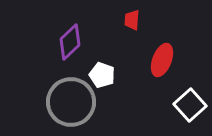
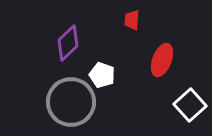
purple diamond: moved 2 px left, 1 px down
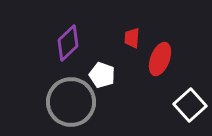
red trapezoid: moved 18 px down
red ellipse: moved 2 px left, 1 px up
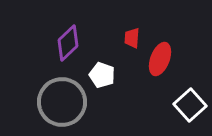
gray circle: moved 9 px left
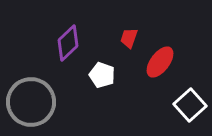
red trapezoid: moved 3 px left; rotated 15 degrees clockwise
red ellipse: moved 3 px down; rotated 16 degrees clockwise
gray circle: moved 31 px left
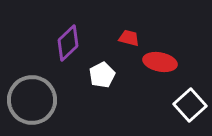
red trapezoid: rotated 85 degrees clockwise
red ellipse: rotated 64 degrees clockwise
white pentagon: rotated 25 degrees clockwise
gray circle: moved 1 px right, 2 px up
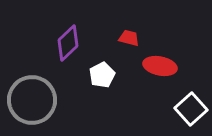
red ellipse: moved 4 px down
white square: moved 1 px right, 4 px down
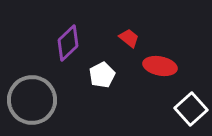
red trapezoid: rotated 25 degrees clockwise
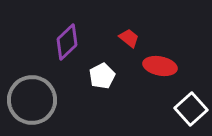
purple diamond: moved 1 px left, 1 px up
white pentagon: moved 1 px down
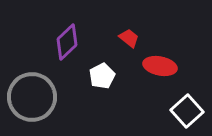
gray circle: moved 3 px up
white square: moved 4 px left, 2 px down
